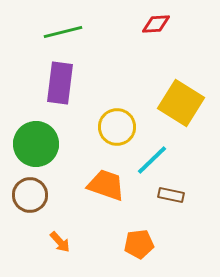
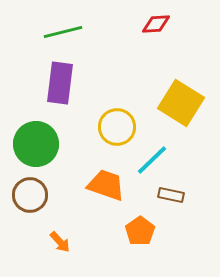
orange pentagon: moved 1 px right, 13 px up; rotated 28 degrees counterclockwise
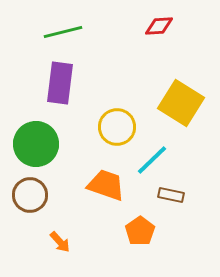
red diamond: moved 3 px right, 2 px down
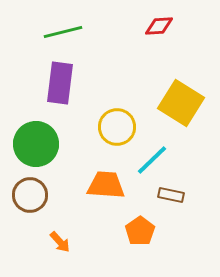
orange trapezoid: rotated 15 degrees counterclockwise
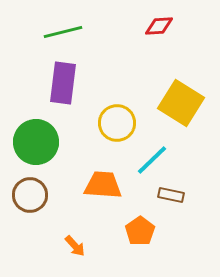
purple rectangle: moved 3 px right
yellow circle: moved 4 px up
green circle: moved 2 px up
orange trapezoid: moved 3 px left
orange arrow: moved 15 px right, 4 px down
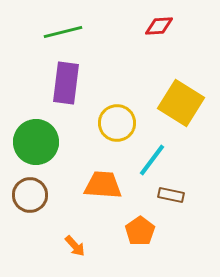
purple rectangle: moved 3 px right
cyan line: rotated 9 degrees counterclockwise
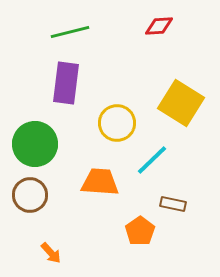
green line: moved 7 px right
green circle: moved 1 px left, 2 px down
cyan line: rotated 9 degrees clockwise
orange trapezoid: moved 3 px left, 3 px up
brown rectangle: moved 2 px right, 9 px down
orange arrow: moved 24 px left, 7 px down
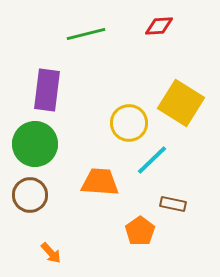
green line: moved 16 px right, 2 px down
purple rectangle: moved 19 px left, 7 px down
yellow circle: moved 12 px right
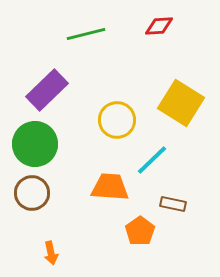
purple rectangle: rotated 39 degrees clockwise
yellow circle: moved 12 px left, 3 px up
orange trapezoid: moved 10 px right, 5 px down
brown circle: moved 2 px right, 2 px up
orange arrow: rotated 30 degrees clockwise
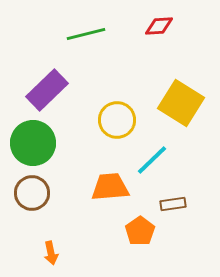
green circle: moved 2 px left, 1 px up
orange trapezoid: rotated 9 degrees counterclockwise
brown rectangle: rotated 20 degrees counterclockwise
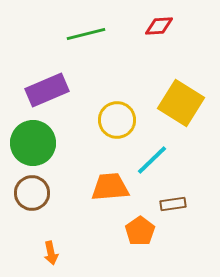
purple rectangle: rotated 21 degrees clockwise
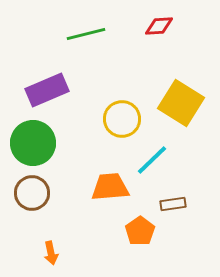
yellow circle: moved 5 px right, 1 px up
